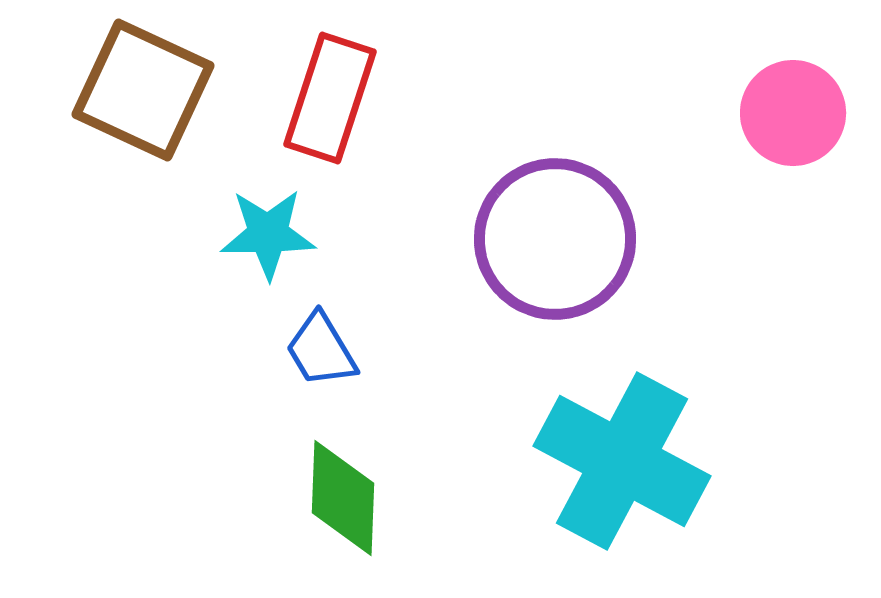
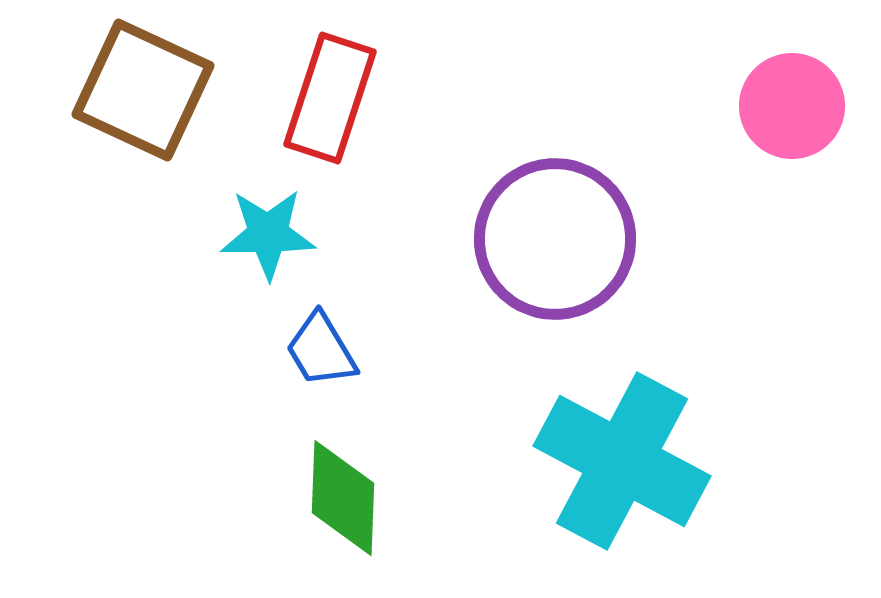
pink circle: moved 1 px left, 7 px up
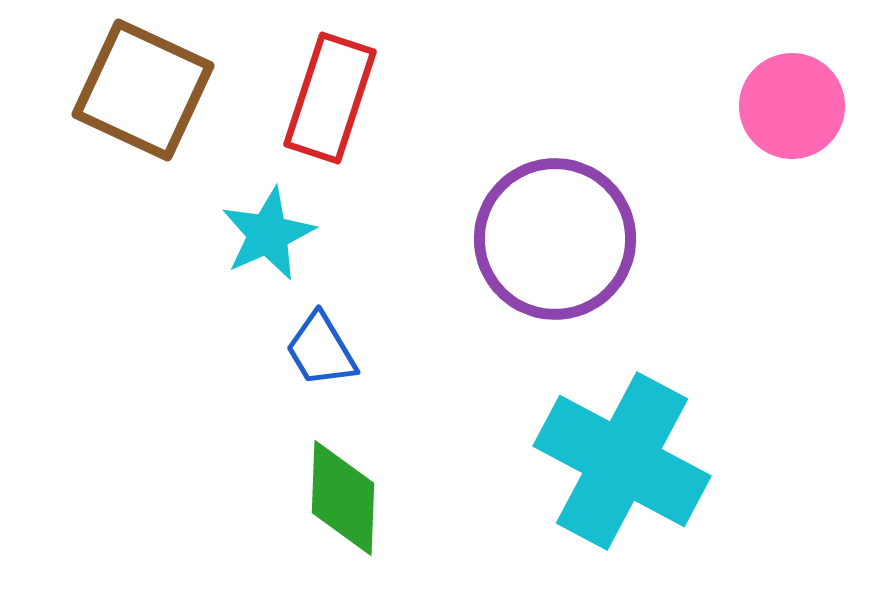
cyan star: rotated 24 degrees counterclockwise
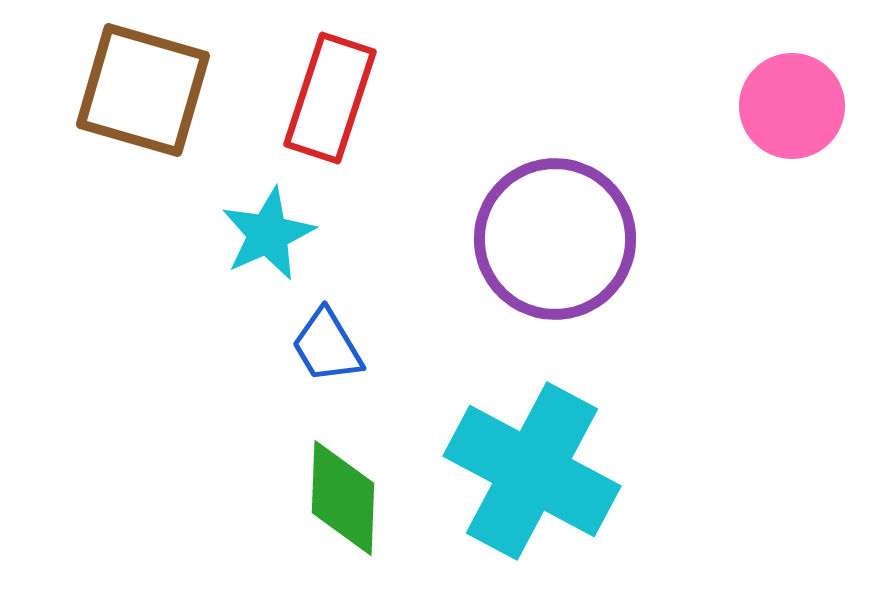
brown square: rotated 9 degrees counterclockwise
blue trapezoid: moved 6 px right, 4 px up
cyan cross: moved 90 px left, 10 px down
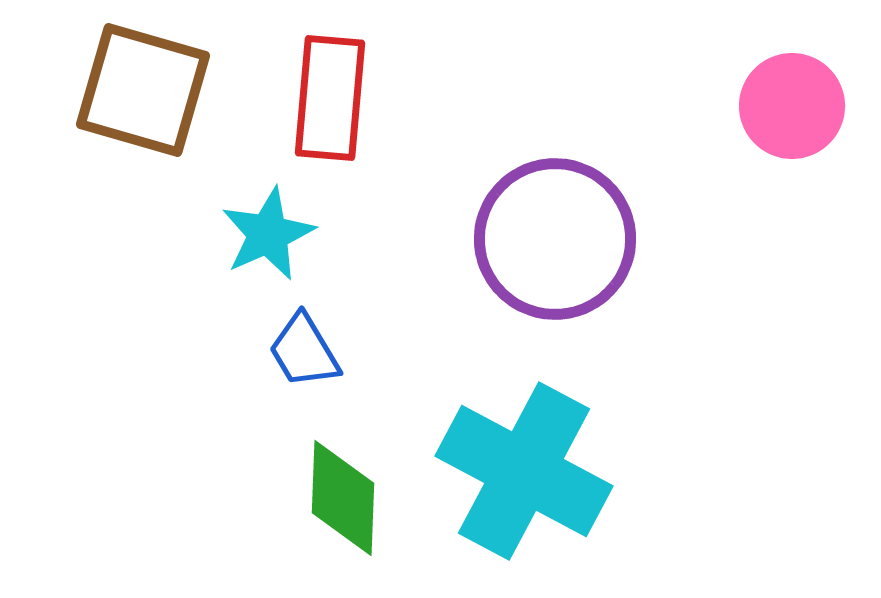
red rectangle: rotated 13 degrees counterclockwise
blue trapezoid: moved 23 px left, 5 px down
cyan cross: moved 8 px left
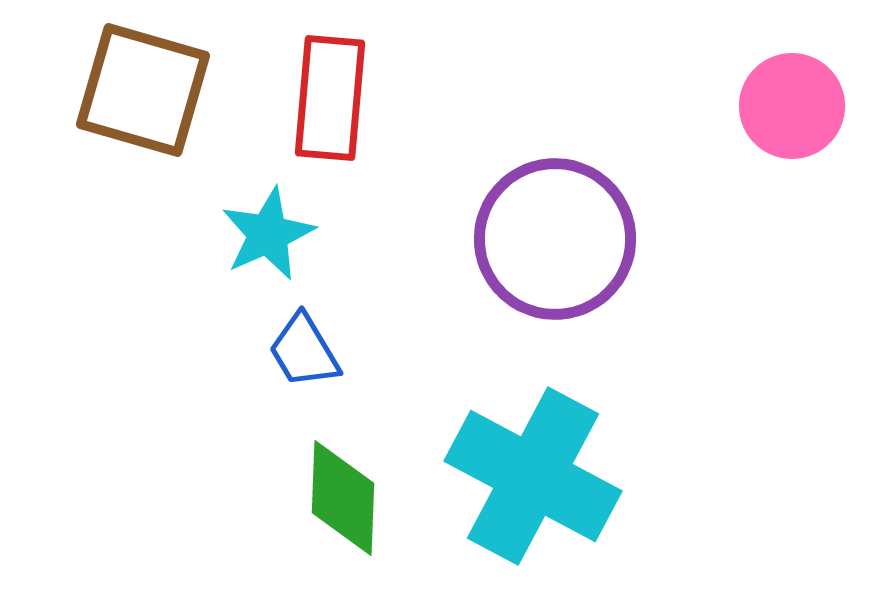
cyan cross: moved 9 px right, 5 px down
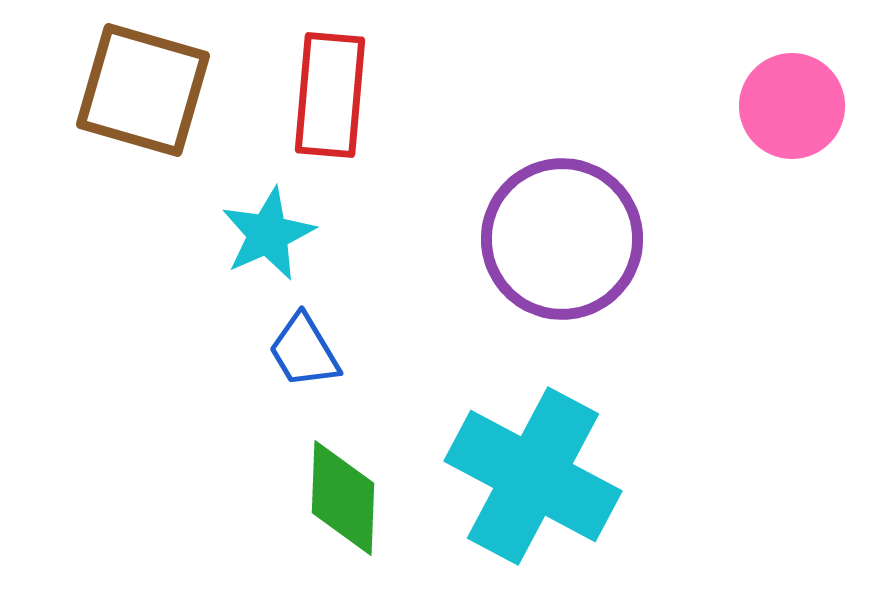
red rectangle: moved 3 px up
purple circle: moved 7 px right
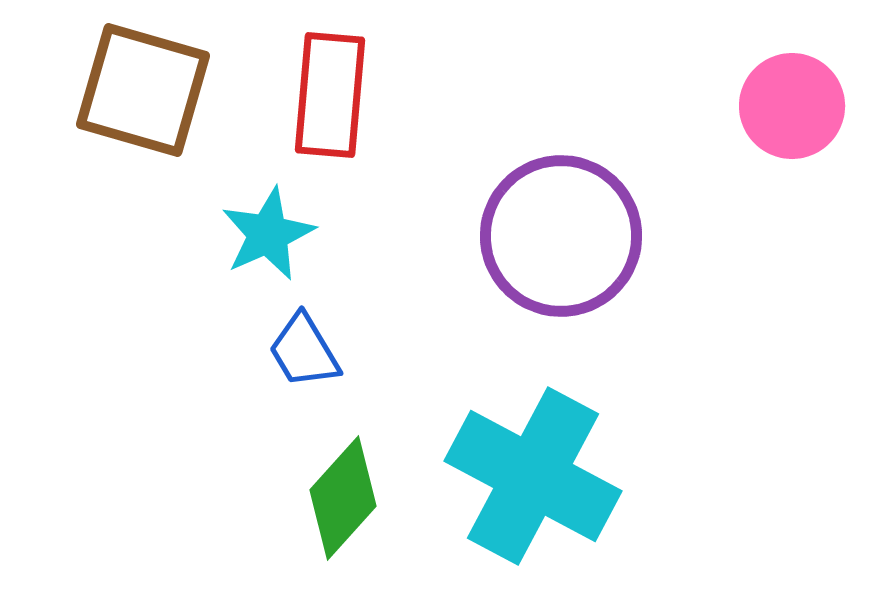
purple circle: moved 1 px left, 3 px up
green diamond: rotated 40 degrees clockwise
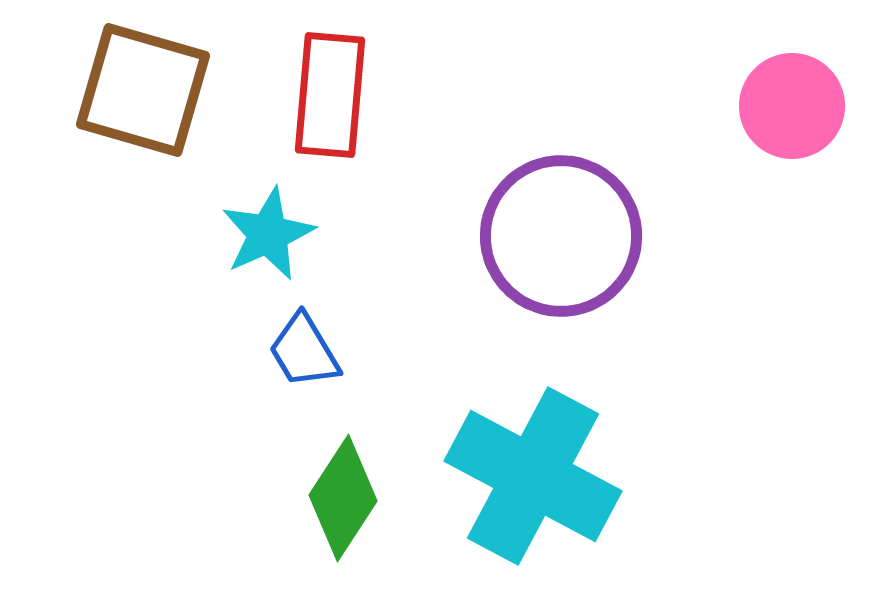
green diamond: rotated 9 degrees counterclockwise
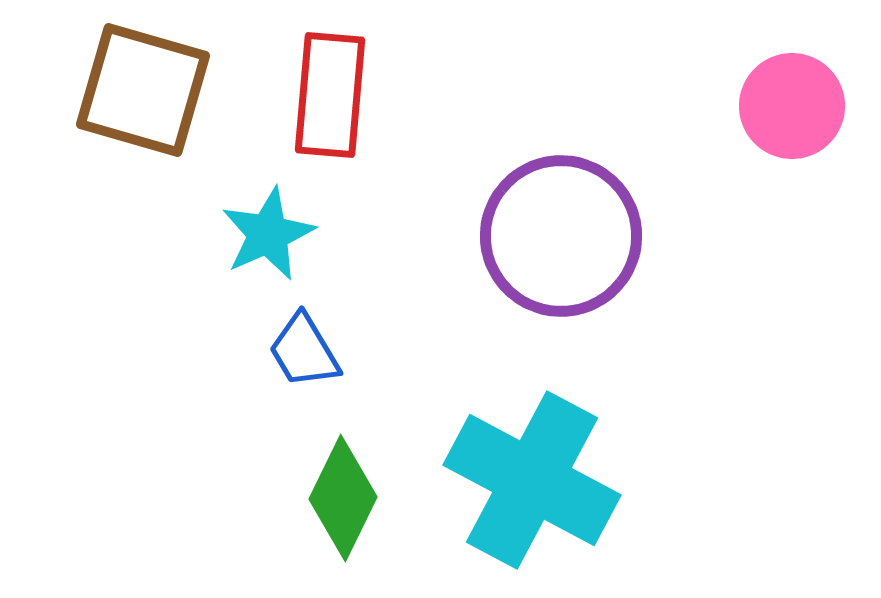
cyan cross: moved 1 px left, 4 px down
green diamond: rotated 7 degrees counterclockwise
